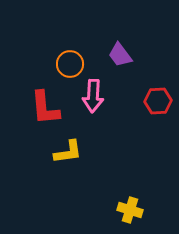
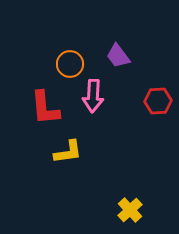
purple trapezoid: moved 2 px left, 1 px down
yellow cross: rotated 30 degrees clockwise
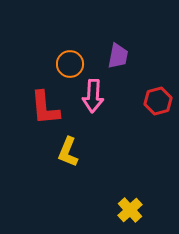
purple trapezoid: rotated 132 degrees counterclockwise
red hexagon: rotated 12 degrees counterclockwise
yellow L-shape: rotated 120 degrees clockwise
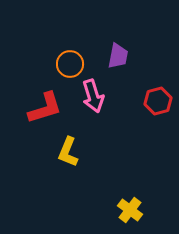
pink arrow: rotated 20 degrees counterclockwise
red L-shape: rotated 102 degrees counterclockwise
yellow cross: rotated 10 degrees counterclockwise
